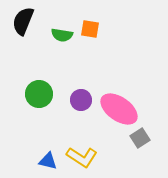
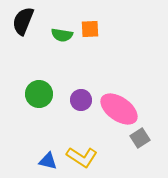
orange square: rotated 12 degrees counterclockwise
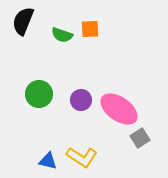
green semicircle: rotated 10 degrees clockwise
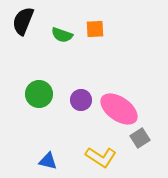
orange square: moved 5 px right
yellow L-shape: moved 19 px right
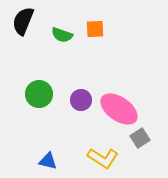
yellow L-shape: moved 2 px right, 1 px down
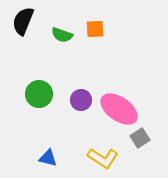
blue triangle: moved 3 px up
